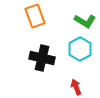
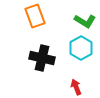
cyan hexagon: moved 1 px right, 1 px up
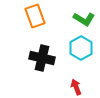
green L-shape: moved 1 px left, 2 px up
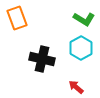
orange rectangle: moved 18 px left, 2 px down
black cross: moved 1 px down
red arrow: rotated 28 degrees counterclockwise
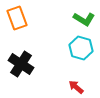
cyan hexagon: rotated 15 degrees counterclockwise
black cross: moved 21 px left, 5 px down; rotated 20 degrees clockwise
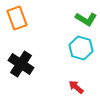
green L-shape: moved 2 px right
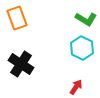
cyan hexagon: moved 1 px right; rotated 10 degrees clockwise
red arrow: rotated 84 degrees clockwise
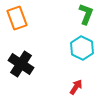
green L-shape: moved 5 px up; rotated 100 degrees counterclockwise
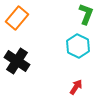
orange rectangle: rotated 60 degrees clockwise
cyan hexagon: moved 4 px left, 2 px up
black cross: moved 4 px left, 3 px up
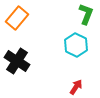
cyan hexagon: moved 2 px left, 1 px up
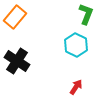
orange rectangle: moved 2 px left, 1 px up
